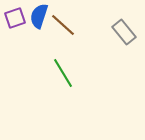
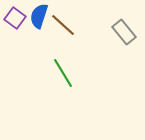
purple square: rotated 35 degrees counterclockwise
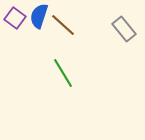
gray rectangle: moved 3 px up
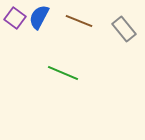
blue semicircle: moved 1 px down; rotated 10 degrees clockwise
brown line: moved 16 px right, 4 px up; rotated 20 degrees counterclockwise
green line: rotated 36 degrees counterclockwise
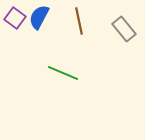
brown line: rotated 56 degrees clockwise
